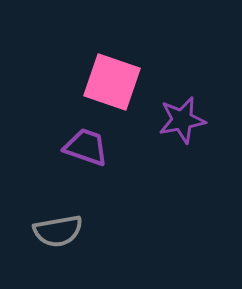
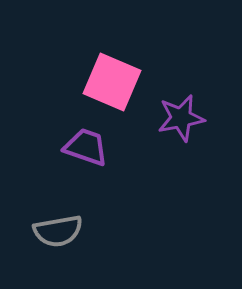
pink square: rotated 4 degrees clockwise
purple star: moved 1 px left, 2 px up
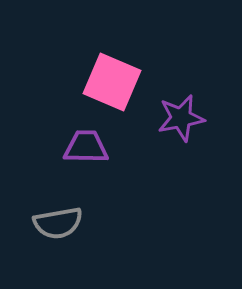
purple trapezoid: rotated 18 degrees counterclockwise
gray semicircle: moved 8 px up
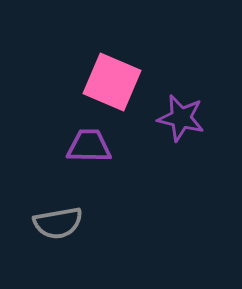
purple star: rotated 24 degrees clockwise
purple trapezoid: moved 3 px right, 1 px up
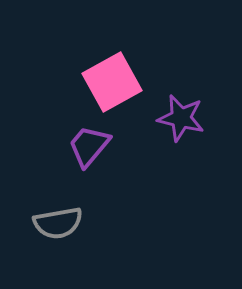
pink square: rotated 38 degrees clockwise
purple trapezoid: rotated 51 degrees counterclockwise
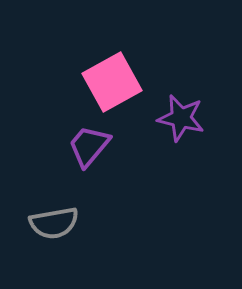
gray semicircle: moved 4 px left
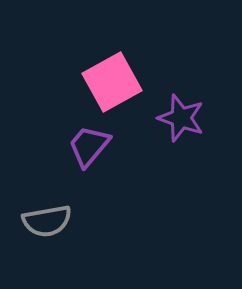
purple star: rotated 6 degrees clockwise
gray semicircle: moved 7 px left, 2 px up
